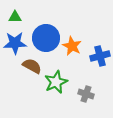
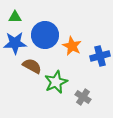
blue circle: moved 1 px left, 3 px up
gray cross: moved 3 px left, 3 px down; rotated 14 degrees clockwise
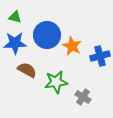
green triangle: rotated 16 degrees clockwise
blue circle: moved 2 px right
brown semicircle: moved 5 px left, 4 px down
green star: rotated 15 degrees clockwise
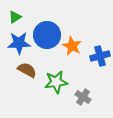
green triangle: rotated 48 degrees counterclockwise
blue star: moved 4 px right
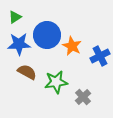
blue star: moved 1 px down
blue cross: rotated 12 degrees counterclockwise
brown semicircle: moved 2 px down
gray cross: rotated 14 degrees clockwise
